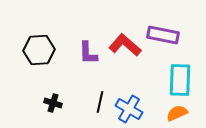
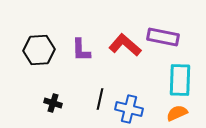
purple rectangle: moved 2 px down
purple L-shape: moved 7 px left, 3 px up
black line: moved 3 px up
blue cross: rotated 16 degrees counterclockwise
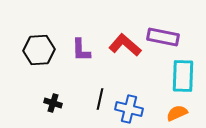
cyan rectangle: moved 3 px right, 4 px up
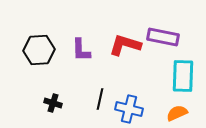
red L-shape: rotated 24 degrees counterclockwise
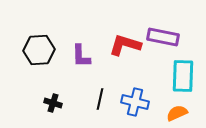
purple L-shape: moved 6 px down
blue cross: moved 6 px right, 7 px up
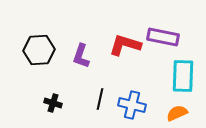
purple L-shape: rotated 20 degrees clockwise
blue cross: moved 3 px left, 3 px down
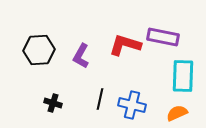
purple L-shape: rotated 10 degrees clockwise
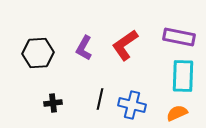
purple rectangle: moved 16 px right
red L-shape: rotated 52 degrees counterclockwise
black hexagon: moved 1 px left, 3 px down
purple L-shape: moved 3 px right, 8 px up
black cross: rotated 24 degrees counterclockwise
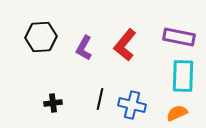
red L-shape: rotated 16 degrees counterclockwise
black hexagon: moved 3 px right, 16 px up
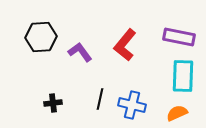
purple L-shape: moved 4 px left, 4 px down; rotated 115 degrees clockwise
